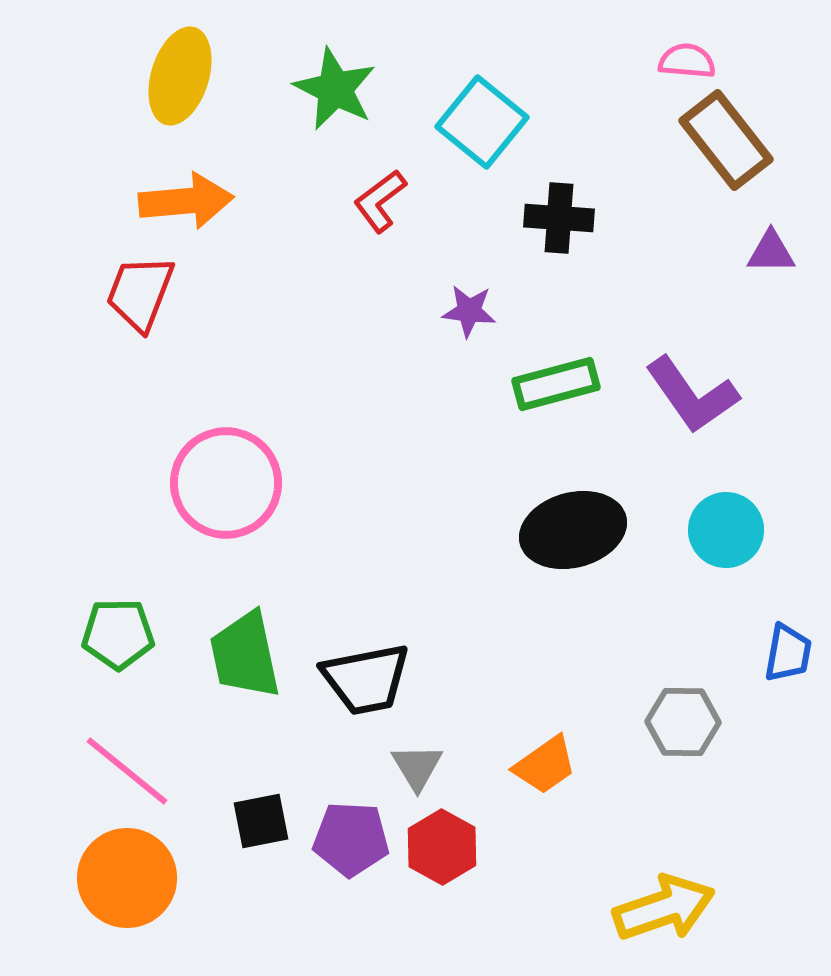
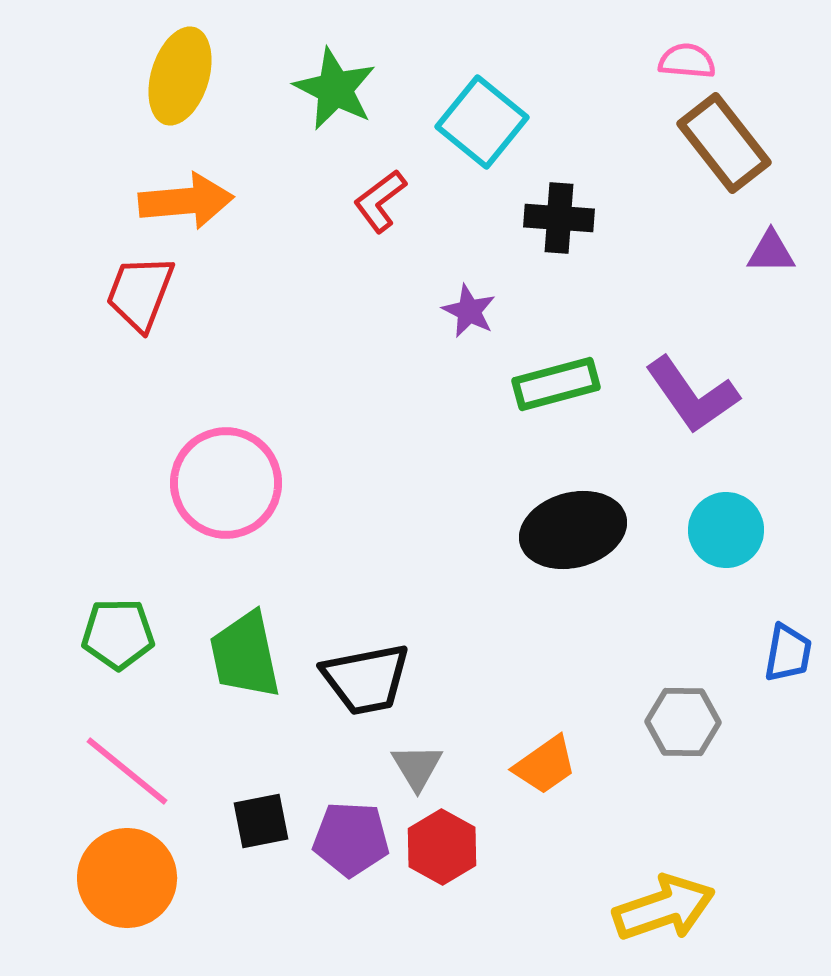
brown rectangle: moved 2 px left, 3 px down
purple star: rotated 20 degrees clockwise
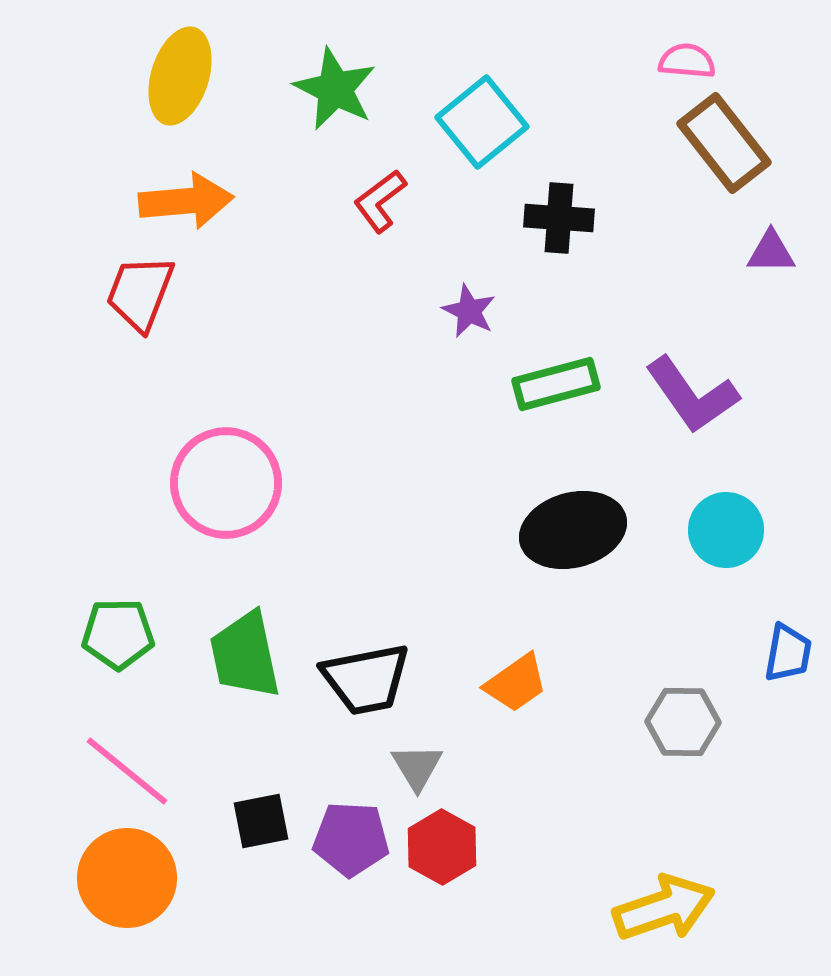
cyan square: rotated 12 degrees clockwise
orange trapezoid: moved 29 px left, 82 px up
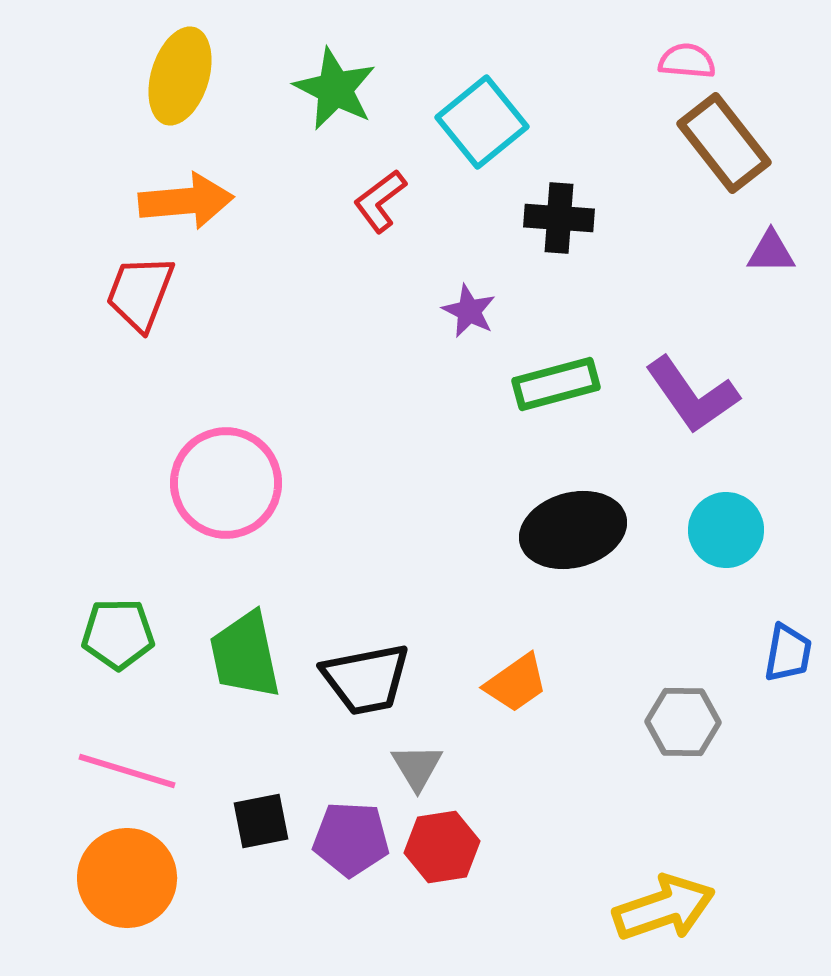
pink line: rotated 22 degrees counterclockwise
red hexagon: rotated 22 degrees clockwise
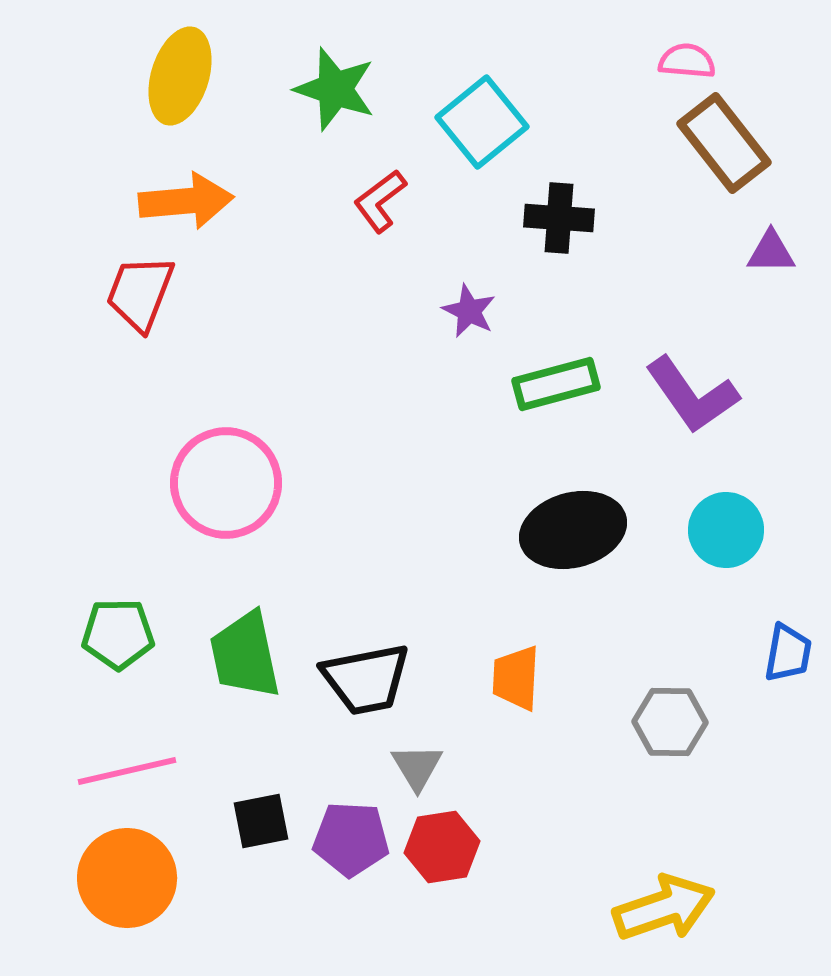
green star: rotated 8 degrees counterclockwise
orange trapezoid: moved 5 px up; rotated 128 degrees clockwise
gray hexagon: moved 13 px left
pink line: rotated 30 degrees counterclockwise
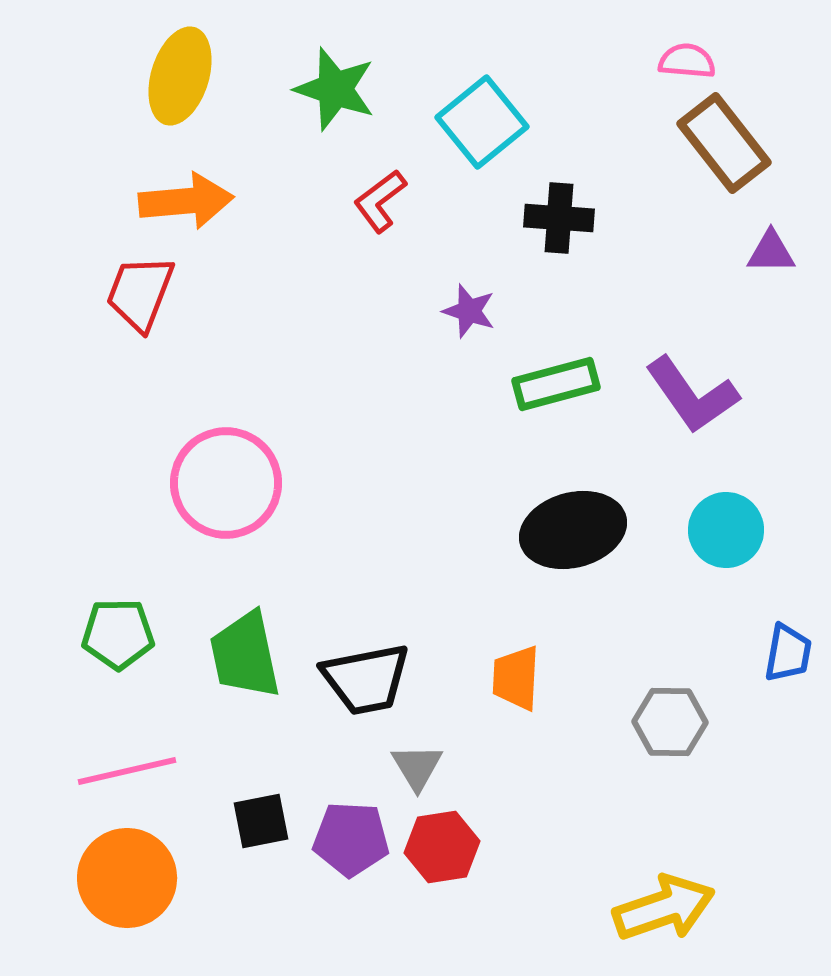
purple star: rotated 8 degrees counterclockwise
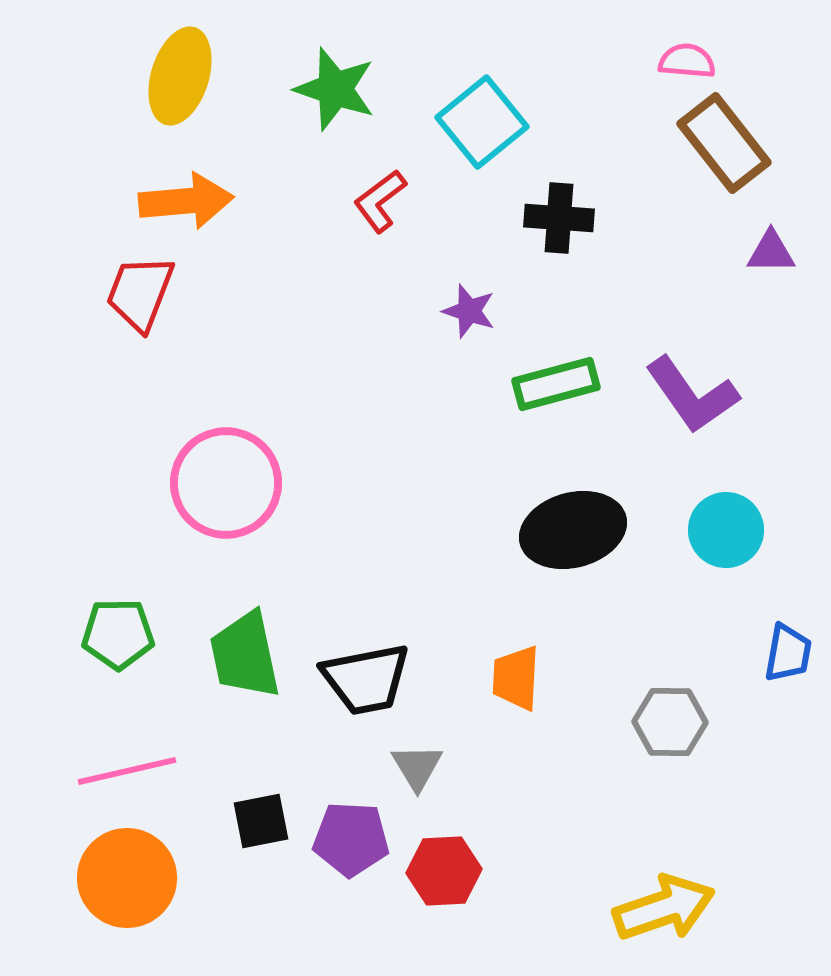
red hexagon: moved 2 px right, 24 px down; rotated 6 degrees clockwise
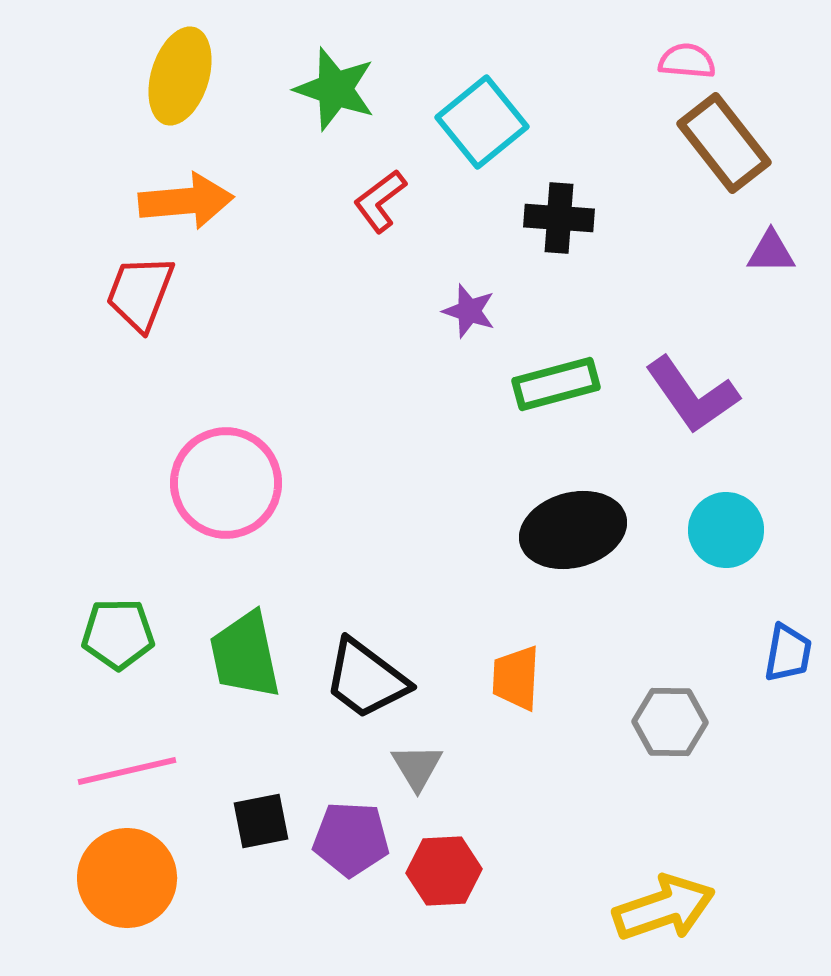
black trapezoid: rotated 48 degrees clockwise
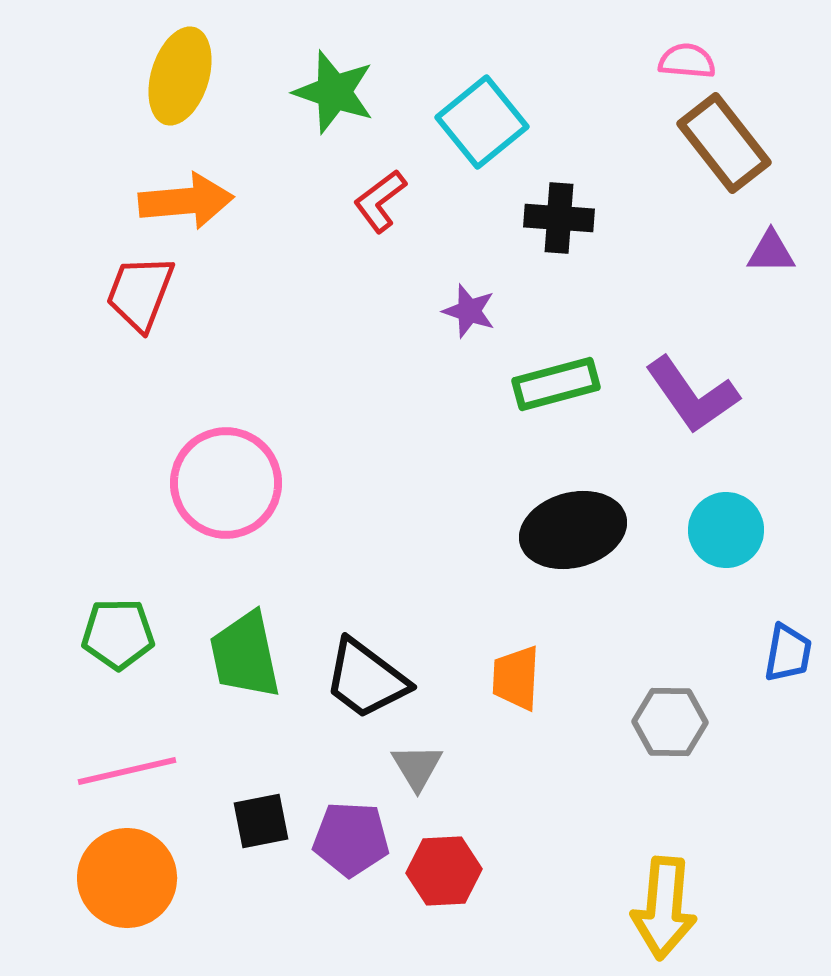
green star: moved 1 px left, 3 px down
yellow arrow: rotated 114 degrees clockwise
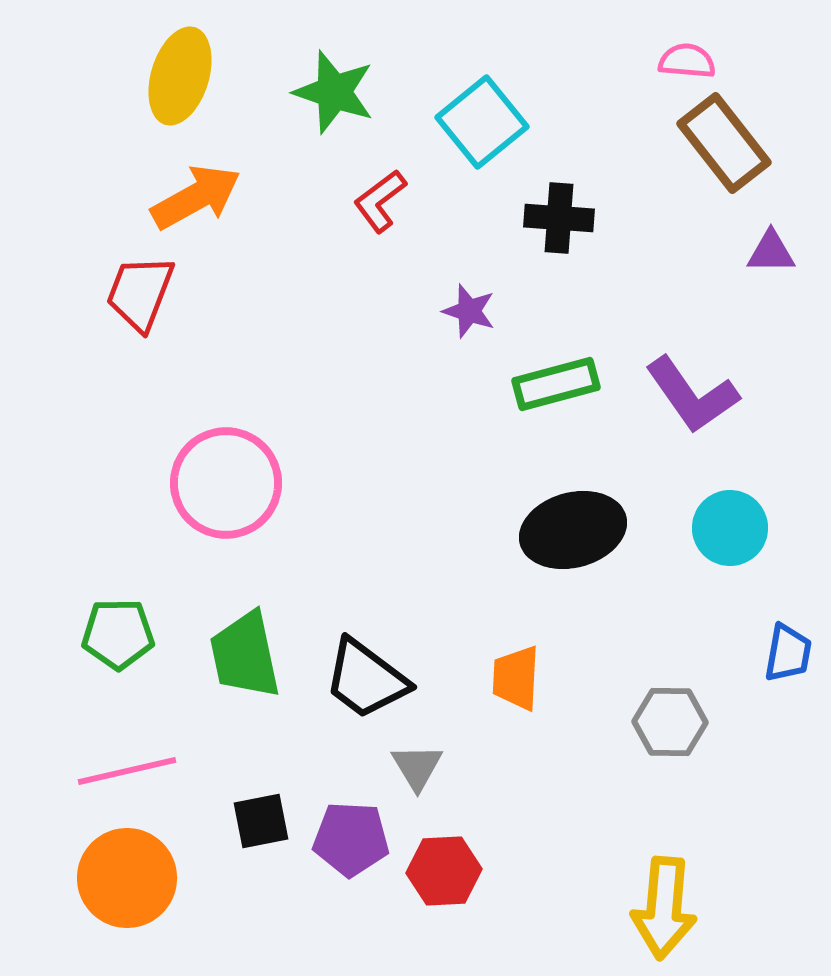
orange arrow: moved 10 px right, 4 px up; rotated 24 degrees counterclockwise
cyan circle: moved 4 px right, 2 px up
